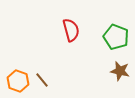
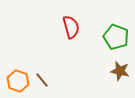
red semicircle: moved 3 px up
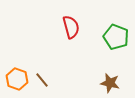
brown star: moved 10 px left, 12 px down
orange hexagon: moved 1 px left, 2 px up
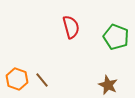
brown star: moved 2 px left, 2 px down; rotated 12 degrees clockwise
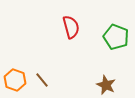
orange hexagon: moved 2 px left, 1 px down
brown star: moved 2 px left
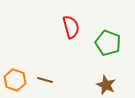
green pentagon: moved 8 px left, 6 px down
brown line: moved 3 px right; rotated 35 degrees counterclockwise
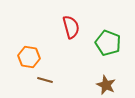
orange hexagon: moved 14 px right, 23 px up; rotated 10 degrees counterclockwise
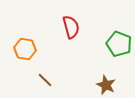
green pentagon: moved 11 px right, 1 px down
orange hexagon: moved 4 px left, 8 px up
brown line: rotated 28 degrees clockwise
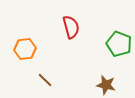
orange hexagon: rotated 15 degrees counterclockwise
brown star: rotated 12 degrees counterclockwise
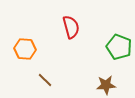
green pentagon: moved 3 px down
orange hexagon: rotated 10 degrees clockwise
brown star: rotated 18 degrees counterclockwise
